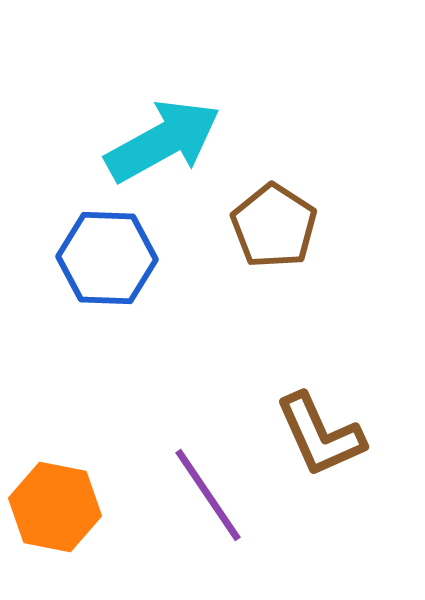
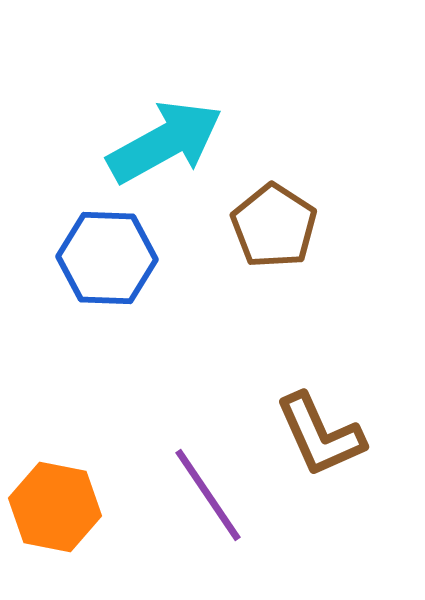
cyan arrow: moved 2 px right, 1 px down
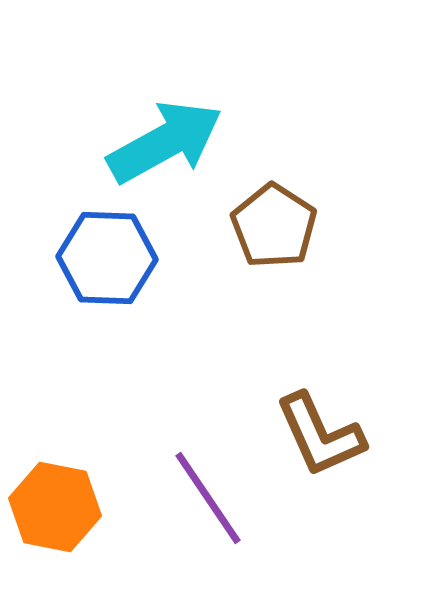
purple line: moved 3 px down
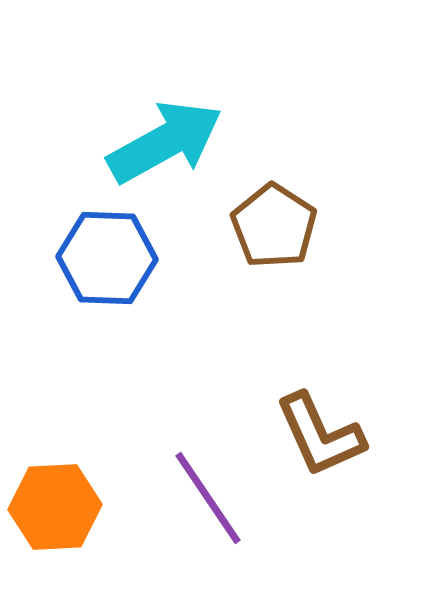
orange hexagon: rotated 14 degrees counterclockwise
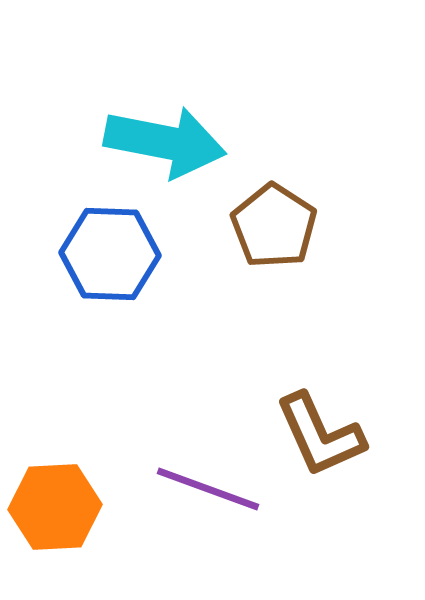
cyan arrow: rotated 40 degrees clockwise
blue hexagon: moved 3 px right, 4 px up
purple line: moved 9 px up; rotated 36 degrees counterclockwise
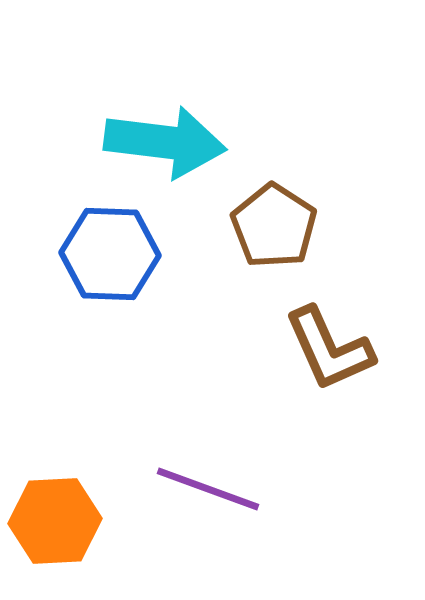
cyan arrow: rotated 4 degrees counterclockwise
brown L-shape: moved 9 px right, 86 px up
orange hexagon: moved 14 px down
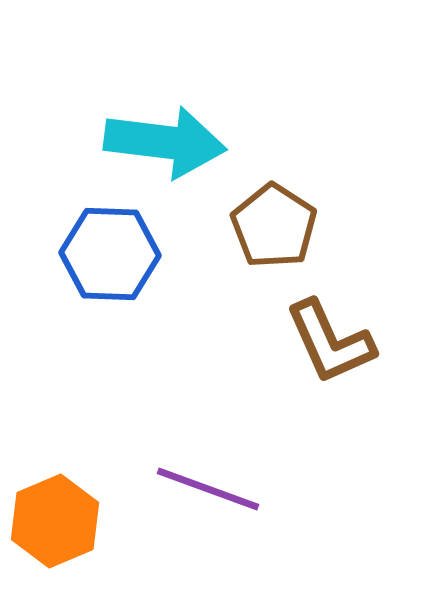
brown L-shape: moved 1 px right, 7 px up
orange hexagon: rotated 20 degrees counterclockwise
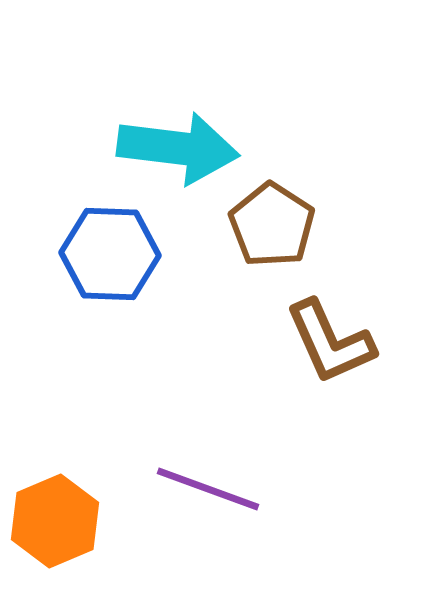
cyan arrow: moved 13 px right, 6 px down
brown pentagon: moved 2 px left, 1 px up
